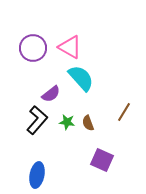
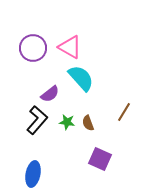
purple semicircle: moved 1 px left
purple square: moved 2 px left, 1 px up
blue ellipse: moved 4 px left, 1 px up
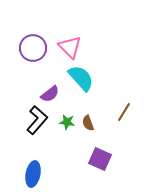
pink triangle: rotated 15 degrees clockwise
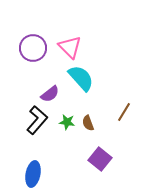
purple square: rotated 15 degrees clockwise
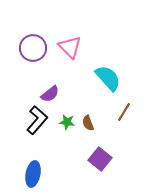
cyan semicircle: moved 27 px right
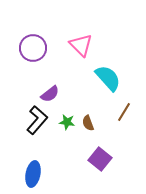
pink triangle: moved 11 px right, 2 px up
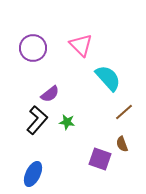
brown line: rotated 18 degrees clockwise
brown semicircle: moved 34 px right, 21 px down
purple square: rotated 20 degrees counterclockwise
blue ellipse: rotated 15 degrees clockwise
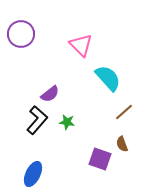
purple circle: moved 12 px left, 14 px up
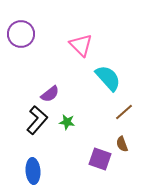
blue ellipse: moved 3 px up; rotated 30 degrees counterclockwise
